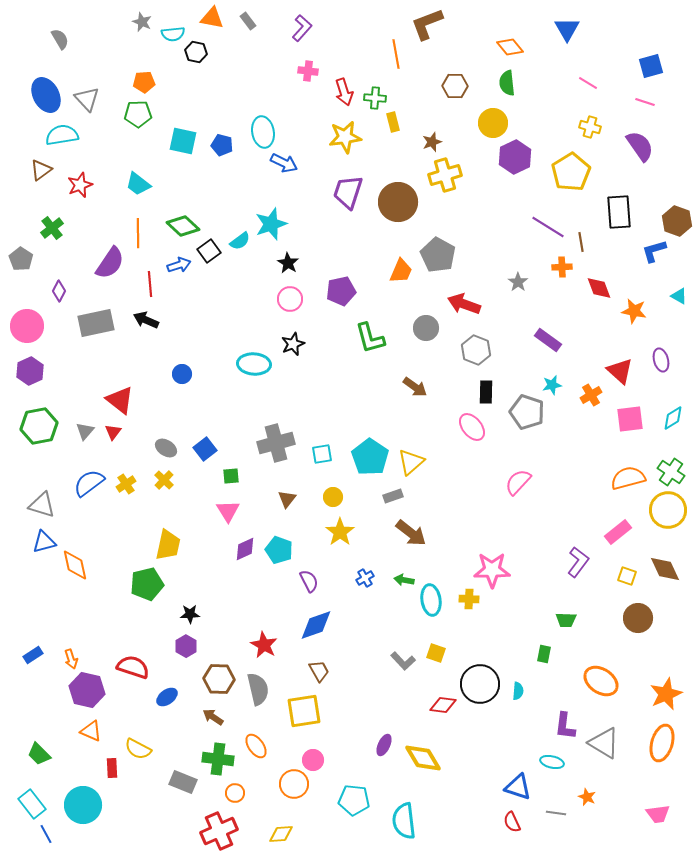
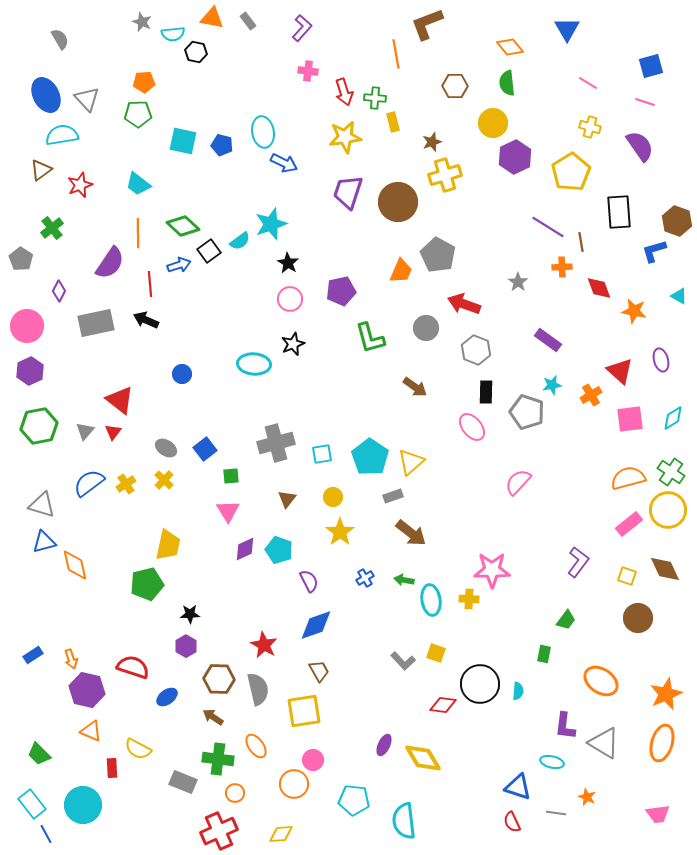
pink rectangle at (618, 532): moved 11 px right, 8 px up
green trapezoid at (566, 620): rotated 55 degrees counterclockwise
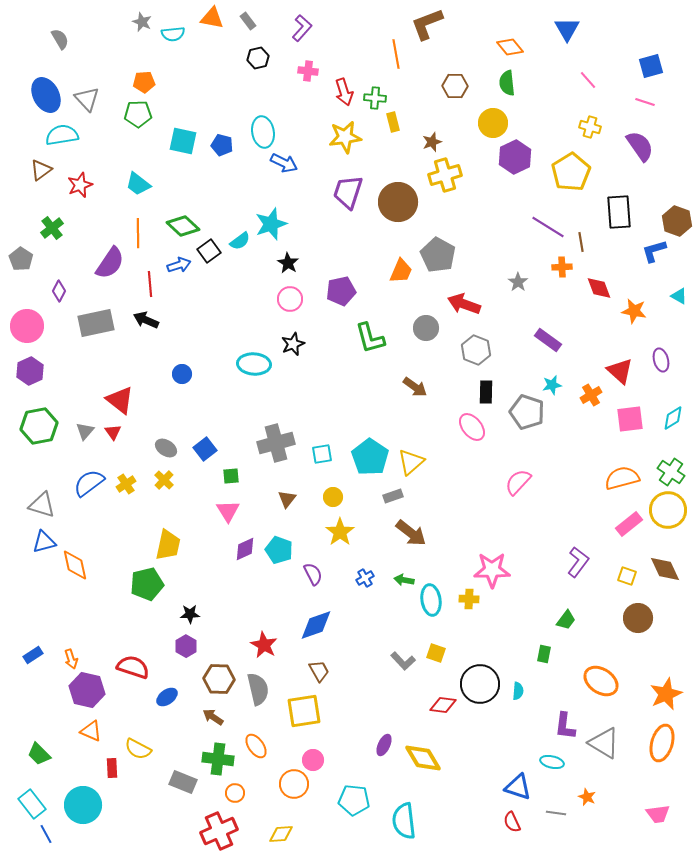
black hexagon at (196, 52): moved 62 px right, 6 px down; rotated 25 degrees counterclockwise
pink line at (588, 83): moved 3 px up; rotated 18 degrees clockwise
red triangle at (113, 432): rotated 12 degrees counterclockwise
orange semicircle at (628, 478): moved 6 px left
purple semicircle at (309, 581): moved 4 px right, 7 px up
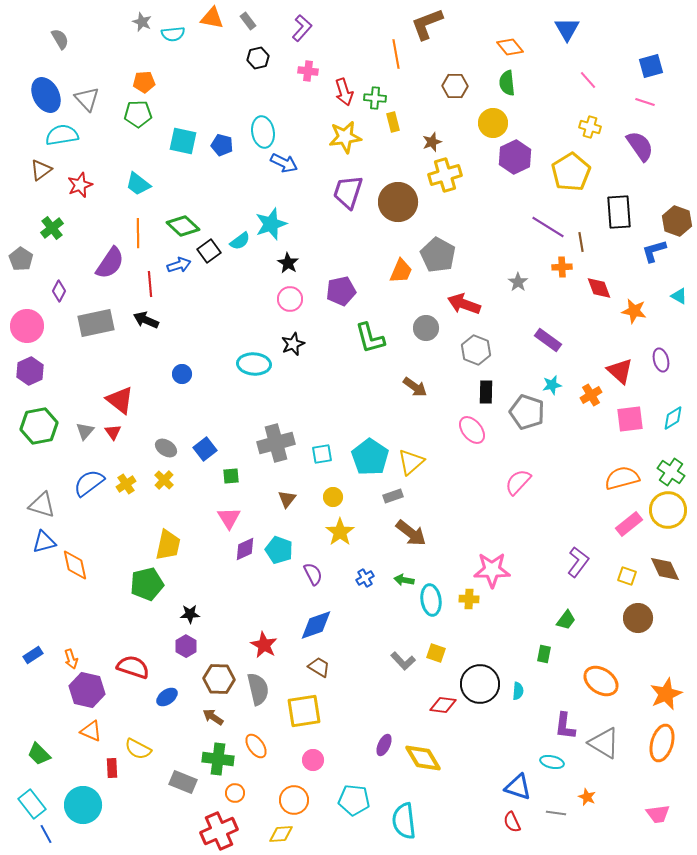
pink ellipse at (472, 427): moved 3 px down
pink triangle at (228, 511): moved 1 px right, 7 px down
brown trapezoid at (319, 671): moved 4 px up; rotated 30 degrees counterclockwise
orange circle at (294, 784): moved 16 px down
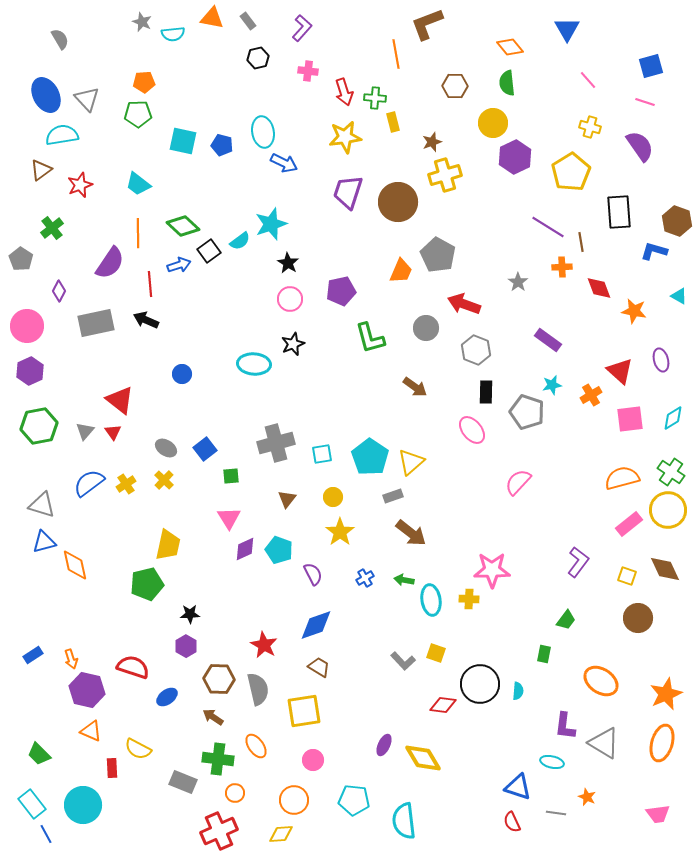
blue L-shape at (654, 251): rotated 32 degrees clockwise
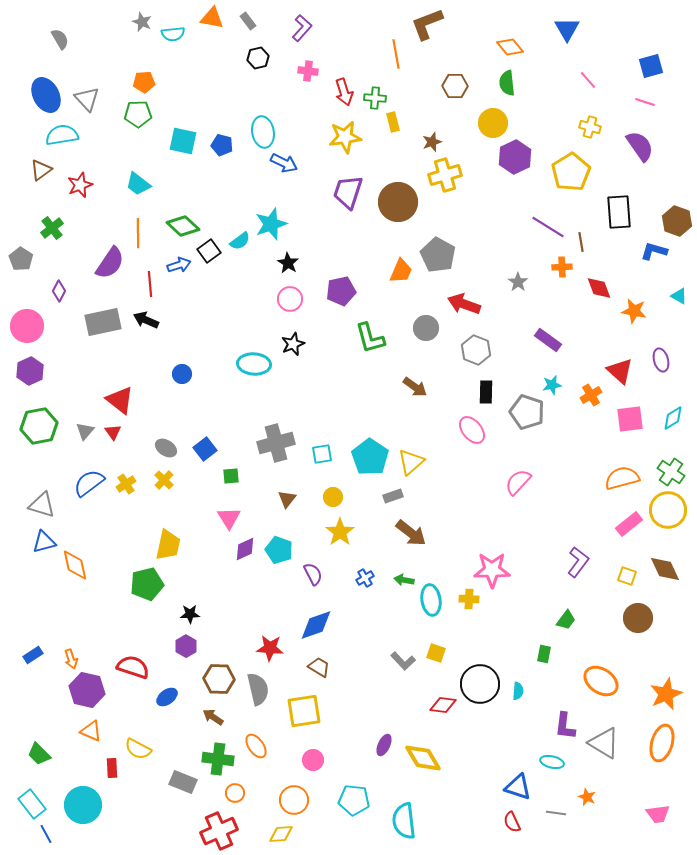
gray rectangle at (96, 323): moved 7 px right, 1 px up
red star at (264, 645): moved 6 px right, 3 px down; rotated 24 degrees counterclockwise
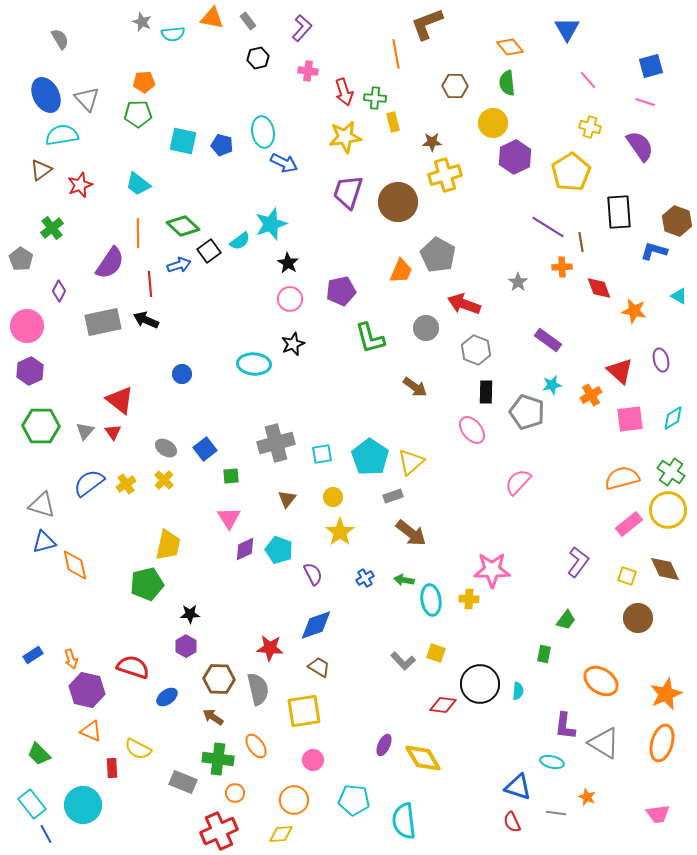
brown star at (432, 142): rotated 18 degrees clockwise
green hexagon at (39, 426): moved 2 px right; rotated 12 degrees clockwise
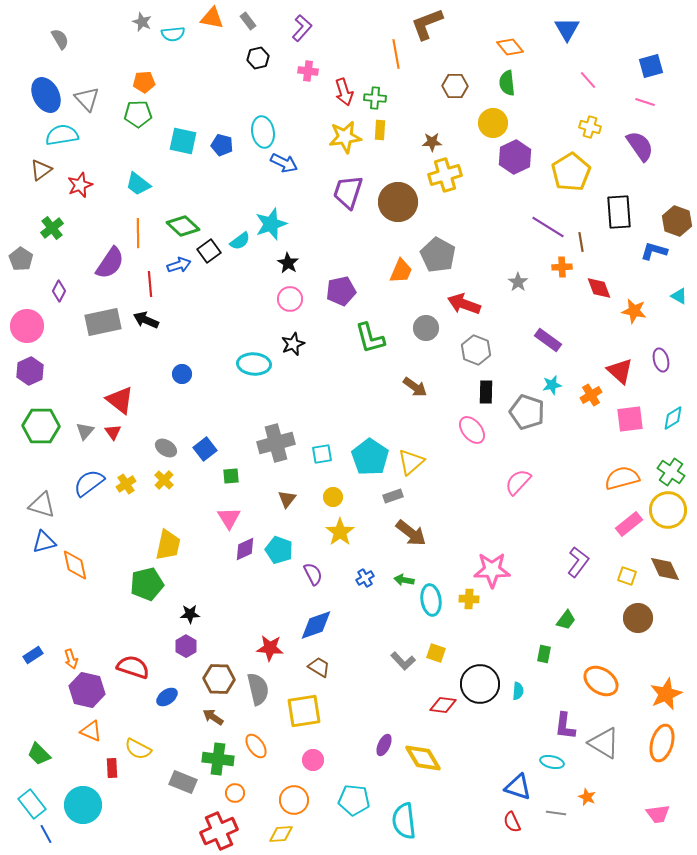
yellow rectangle at (393, 122): moved 13 px left, 8 px down; rotated 18 degrees clockwise
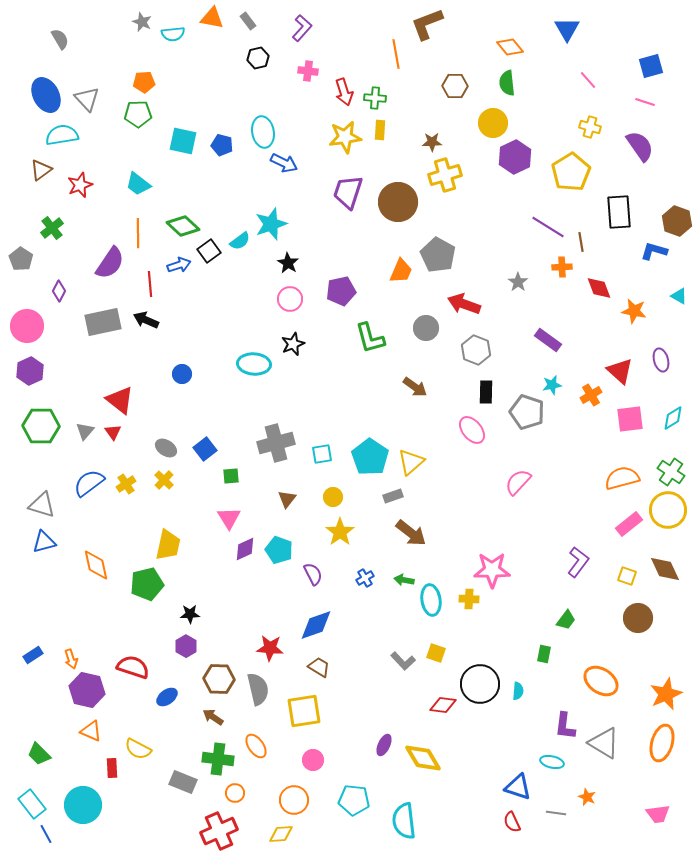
orange diamond at (75, 565): moved 21 px right
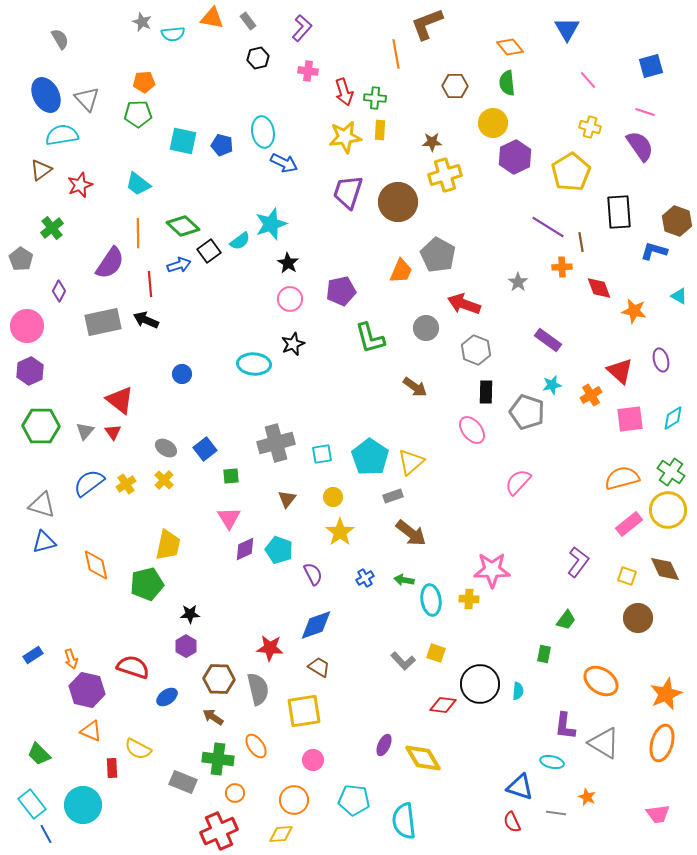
pink line at (645, 102): moved 10 px down
blue triangle at (518, 787): moved 2 px right
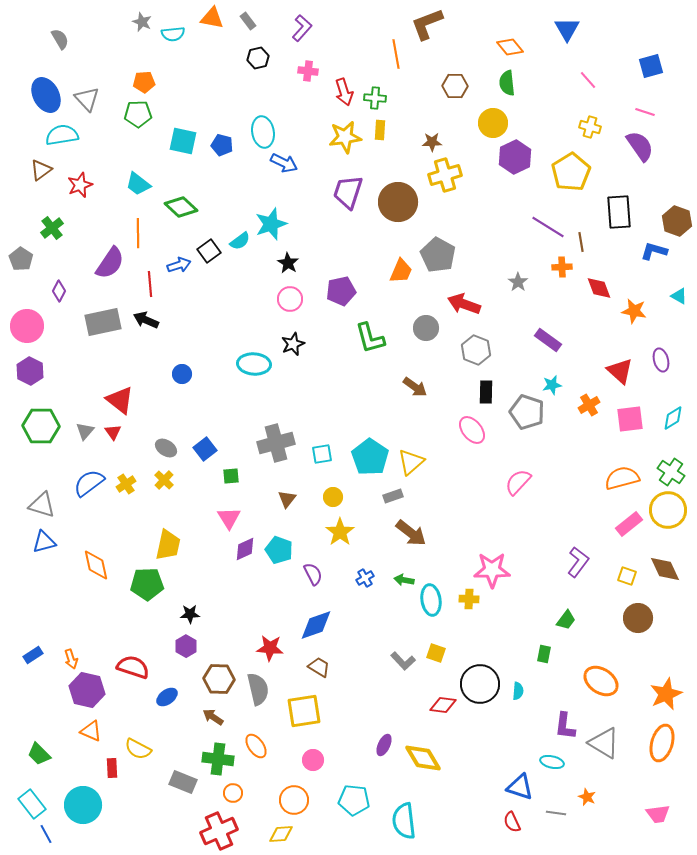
green diamond at (183, 226): moved 2 px left, 19 px up
purple hexagon at (30, 371): rotated 8 degrees counterclockwise
orange cross at (591, 395): moved 2 px left, 10 px down
green pentagon at (147, 584): rotated 12 degrees clockwise
orange circle at (235, 793): moved 2 px left
